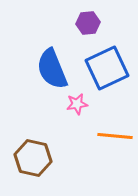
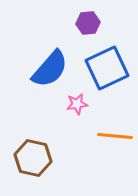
blue semicircle: moved 2 px left; rotated 117 degrees counterclockwise
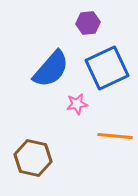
blue semicircle: moved 1 px right
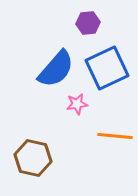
blue semicircle: moved 5 px right
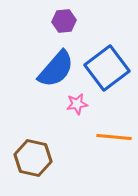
purple hexagon: moved 24 px left, 2 px up
blue square: rotated 12 degrees counterclockwise
orange line: moved 1 px left, 1 px down
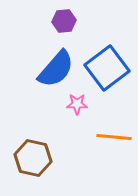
pink star: rotated 10 degrees clockwise
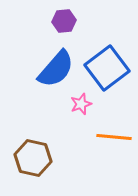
pink star: moved 4 px right; rotated 20 degrees counterclockwise
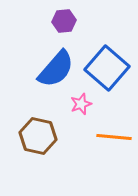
blue square: rotated 12 degrees counterclockwise
brown hexagon: moved 5 px right, 22 px up
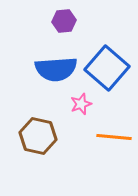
blue semicircle: rotated 45 degrees clockwise
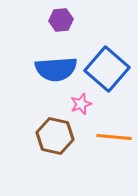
purple hexagon: moved 3 px left, 1 px up
blue square: moved 1 px down
brown hexagon: moved 17 px right
